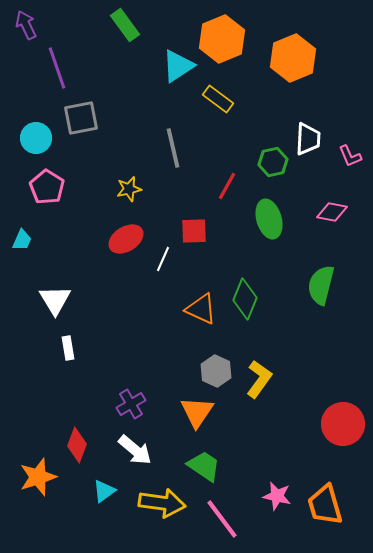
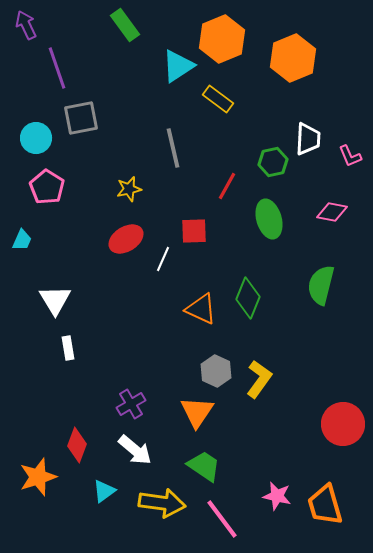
green diamond at (245, 299): moved 3 px right, 1 px up
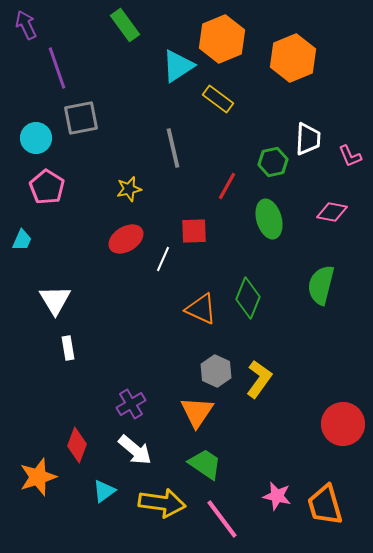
green trapezoid at (204, 466): moved 1 px right, 2 px up
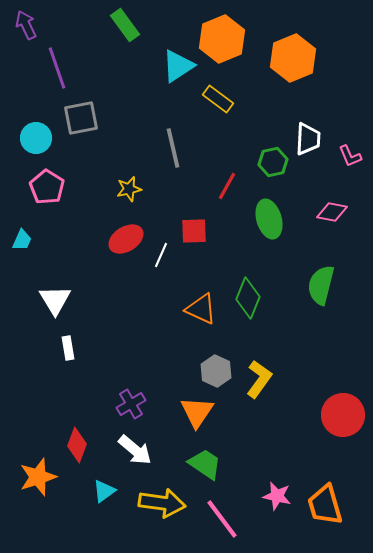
white line at (163, 259): moved 2 px left, 4 px up
red circle at (343, 424): moved 9 px up
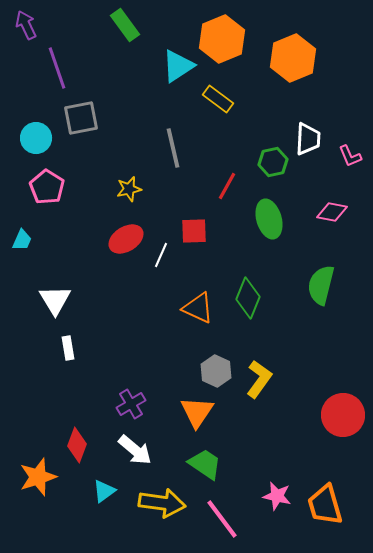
orange triangle at (201, 309): moved 3 px left, 1 px up
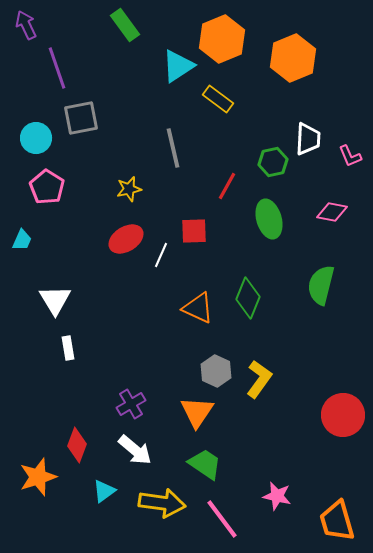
orange trapezoid at (325, 505): moved 12 px right, 16 px down
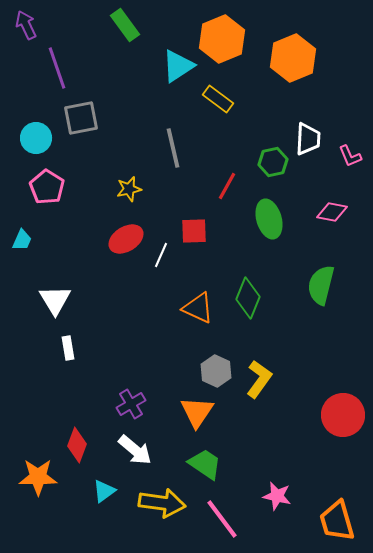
orange star at (38, 477): rotated 18 degrees clockwise
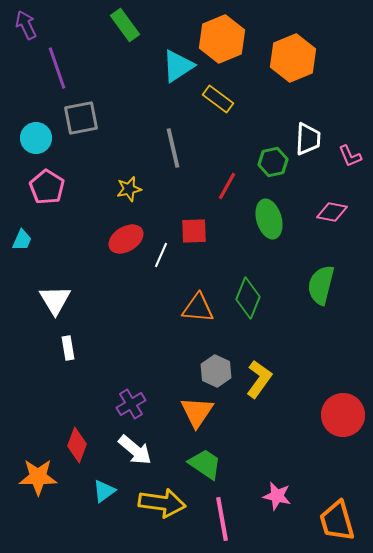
orange triangle at (198, 308): rotated 20 degrees counterclockwise
pink line at (222, 519): rotated 27 degrees clockwise
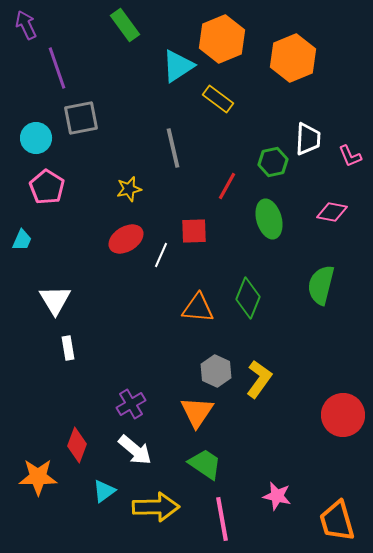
yellow arrow at (162, 503): moved 6 px left, 4 px down; rotated 9 degrees counterclockwise
